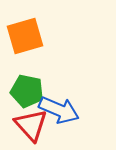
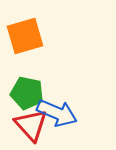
green pentagon: moved 2 px down
blue arrow: moved 2 px left, 3 px down
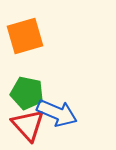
red triangle: moved 3 px left
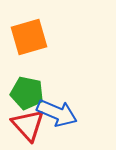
orange square: moved 4 px right, 1 px down
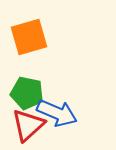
red triangle: rotated 30 degrees clockwise
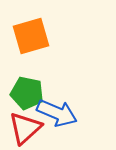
orange square: moved 2 px right, 1 px up
red triangle: moved 3 px left, 3 px down
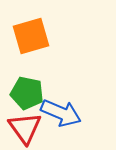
blue arrow: moved 4 px right
red triangle: rotated 24 degrees counterclockwise
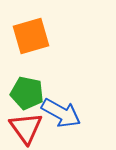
blue arrow: rotated 6 degrees clockwise
red triangle: moved 1 px right
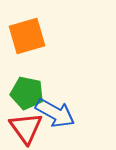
orange square: moved 4 px left
blue arrow: moved 6 px left
